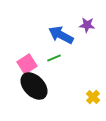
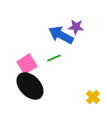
purple star: moved 11 px left, 2 px down
black ellipse: moved 4 px left
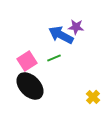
pink square: moved 3 px up
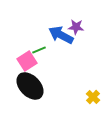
green line: moved 15 px left, 8 px up
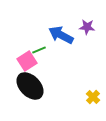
purple star: moved 11 px right
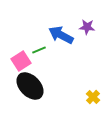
pink square: moved 6 px left
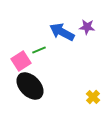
blue arrow: moved 1 px right, 3 px up
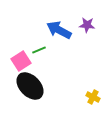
purple star: moved 2 px up
blue arrow: moved 3 px left, 2 px up
yellow cross: rotated 16 degrees counterclockwise
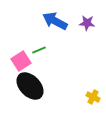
purple star: moved 2 px up
blue arrow: moved 4 px left, 9 px up
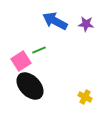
purple star: moved 1 px left, 1 px down
yellow cross: moved 8 px left
